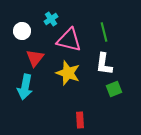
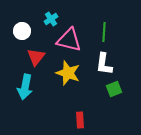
green line: rotated 18 degrees clockwise
red triangle: moved 1 px right, 1 px up
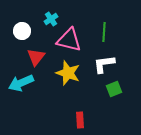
white L-shape: rotated 75 degrees clockwise
cyan arrow: moved 4 px left, 4 px up; rotated 55 degrees clockwise
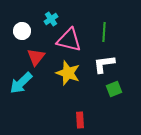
cyan arrow: rotated 20 degrees counterclockwise
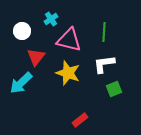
red rectangle: rotated 56 degrees clockwise
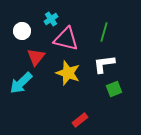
green line: rotated 12 degrees clockwise
pink triangle: moved 3 px left, 1 px up
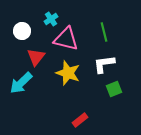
green line: rotated 30 degrees counterclockwise
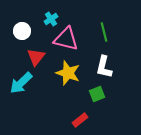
white L-shape: moved 3 px down; rotated 70 degrees counterclockwise
green square: moved 17 px left, 5 px down
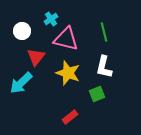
red rectangle: moved 10 px left, 3 px up
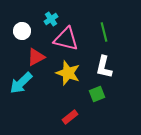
red triangle: rotated 24 degrees clockwise
